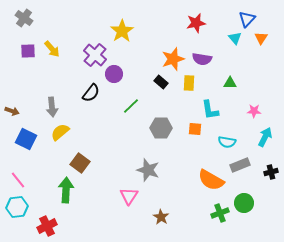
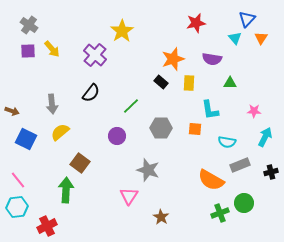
gray cross: moved 5 px right, 7 px down
purple semicircle: moved 10 px right
purple circle: moved 3 px right, 62 px down
gray arrow: moved 3 px up
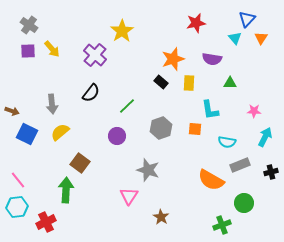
green line: moved 4 px left
gray hexagon: rotated 20 degrees counterclockwise
blue square: moved 1 px right, 5 px up
green cross: moved 2 px right, 12 px down
red cross: moved 1 px left, 4 px up
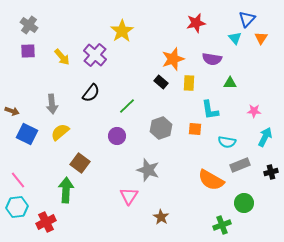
yellow arrow: moved 10 px right, 8 px down
